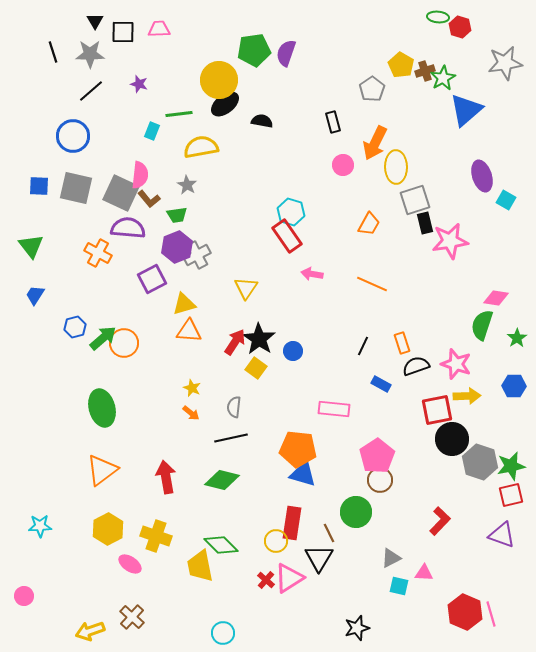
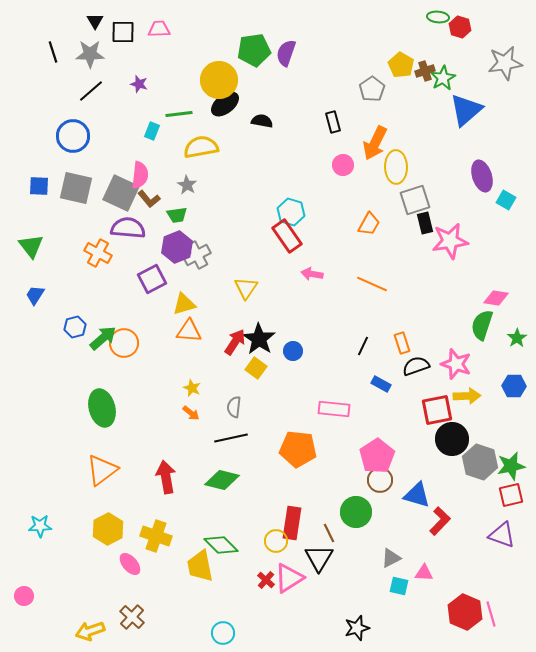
blue triangle at (303, 474): moved 114 px right, 21 px down
pink ellipse at (130, 564): rotated 15 degrees clockwise
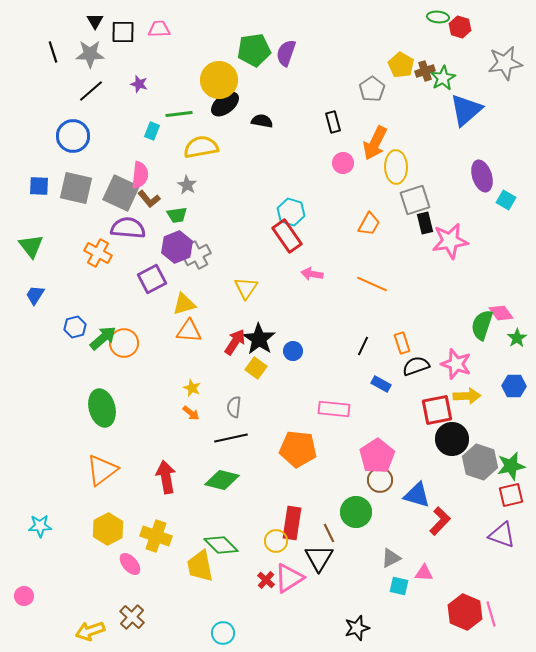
pink circle at (343, 165): moved 2 px up
pink diamond at (496, 298): moved 5 px right, 15 px down; rotated 45 degrees clockwise
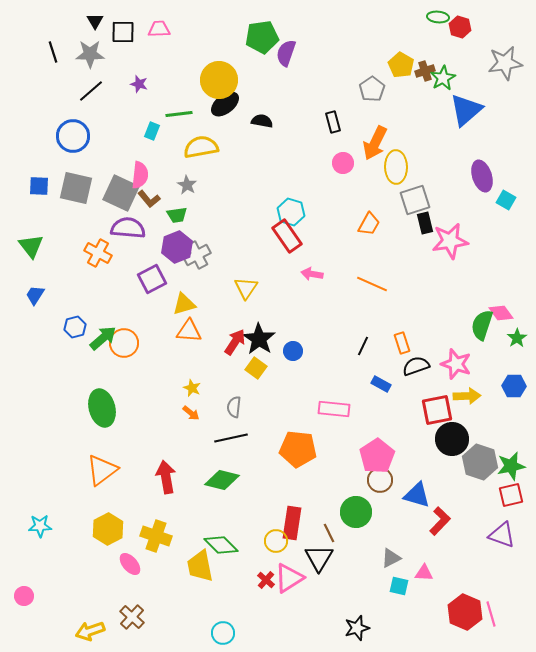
green pentagon at (254, 50): moved 8 px right, 13 px up
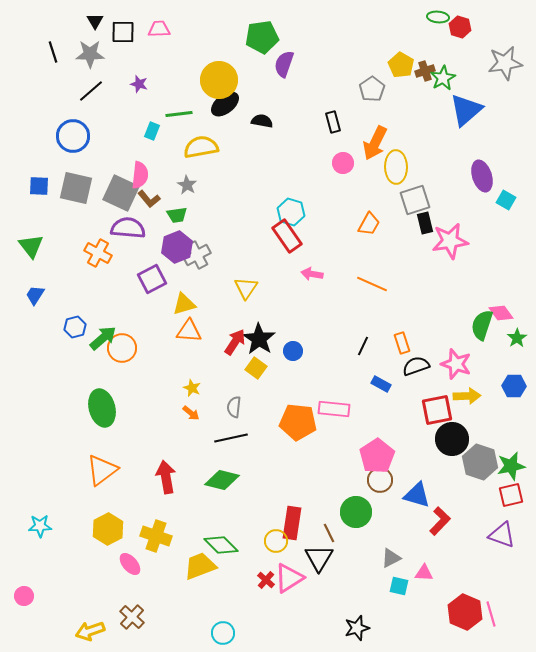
purple semicircle at (286, 53): moved 2 px left, 11 px down
orange circle at (124, 343): moved 2 px left, 5 px down
orange pentagon at (298, 449): moved 27 px up
yellow trapezoid at (200, 566): rotated 80 degrees clockwise
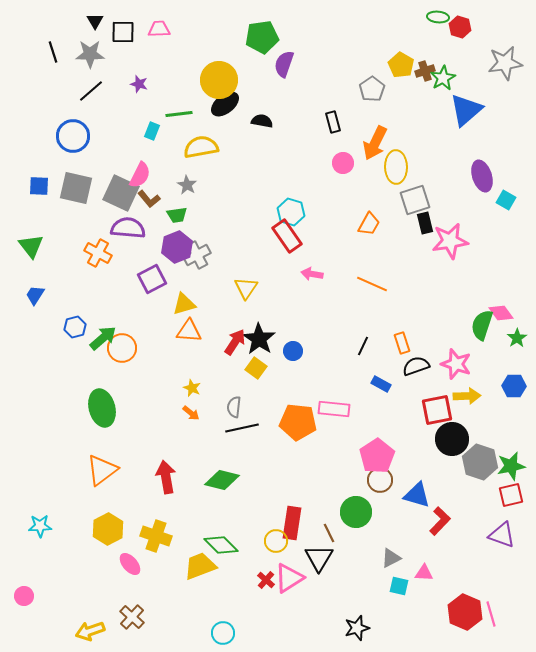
pink semicircle at (140, 175): rotated 20 degrees clockwise
black line at (231, 438): moved 11 px right, 10 px up
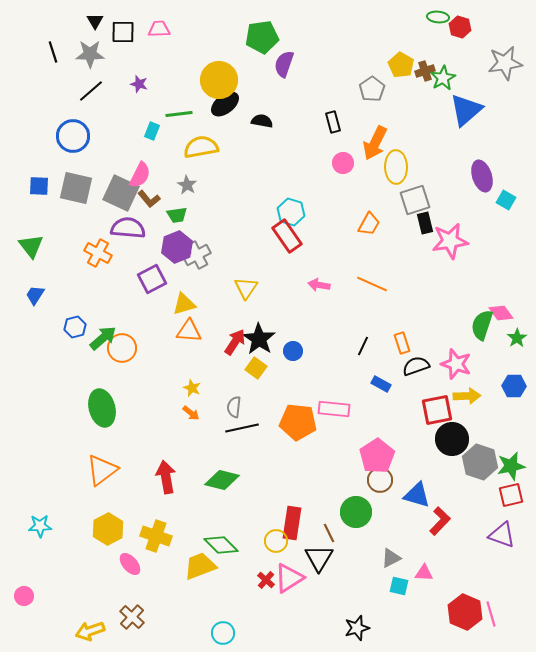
pink arrow at (312, 274): moved 7 px right, 11 px down
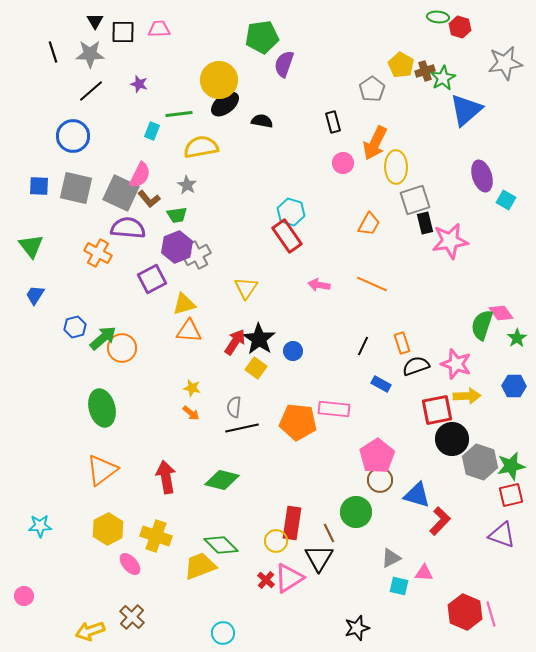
yellow star at (192, 388): rotated 12 degrees counterclockwise
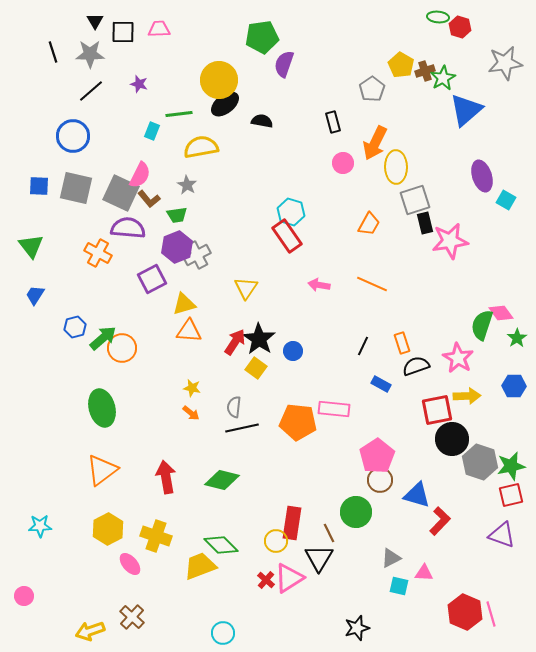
pink star at (456, 364): moved 2 px right, 6 px up; rotated 12 degrees clockwise
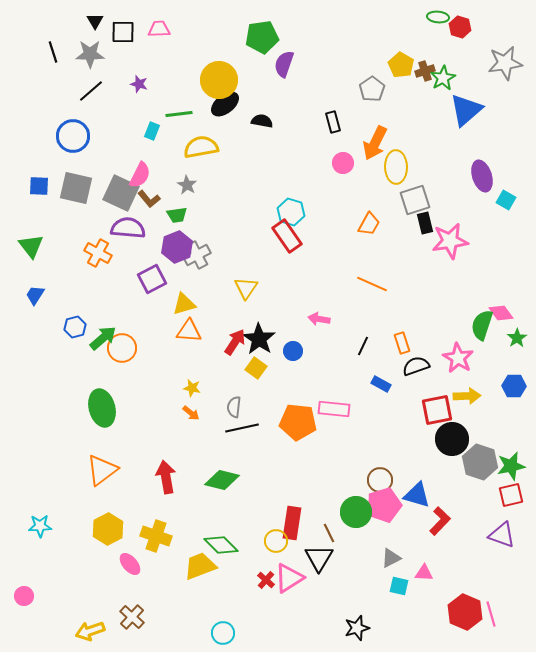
pink arrow at (319, 285): moved 34 px down
pink pentagon at (377, 456): moved 7 px right, 49 px down; rotated 16 degrees clockwise
